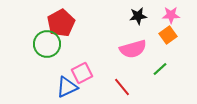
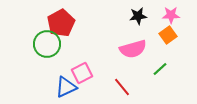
blue triangle: moved 1 px left
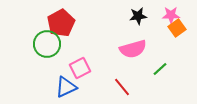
orange square: moved 9 px right, 7 px up
pink square: moved 2 px left, 5 px up
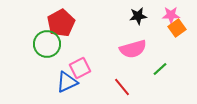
blue triangle: moved 1 px right, 5 px up
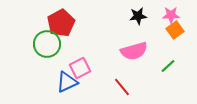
orange square: moved 2 px left, 2 px down
pink semicircle: moved 1 px right, 2 px down
green line: moved 8 px right, 3 px up
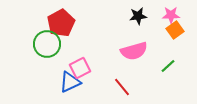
blue triangle: moved 3 px right
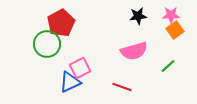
red line: rotated 30 degrees counterclockwise
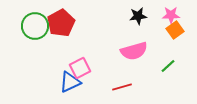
green circle: moved 12 px left, 18 px up
red line: rotated 36 degrees counterclockwise
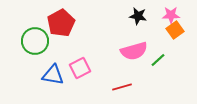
black star: rotated 18 degrees clockwise
green circle: moved 15 px down
green line: moved 10 px left, 6 px up
blue triangle: moved 17 px left, 7 px up; rotated 35 degrees clockwise
